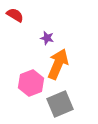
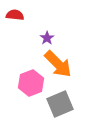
red semicircle: rotated 24 degrees counterclockwise
purple star: rotated 24 degrees clockwise
orange arrow: rotated 112 degrees clockwise
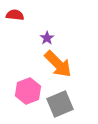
pink hexagon: moved 3 px left, 8 px down
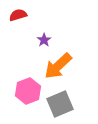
red semicircle: moved 3 px right; rotated 24 degrees counterclockwise
purple star: moved 3 px left, 2 px down
orange arrow: moved 2 px down; rotated 92 degrees clockwise
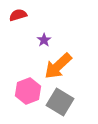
gray square: moved 2 px up; rotated 36 degrees counterclockwise
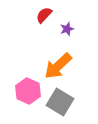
red semicircle: moved 26 px right; rotated 30 degrees counterclockwise
purple star: moved 23 px right, 11 px up; rotated 16 degrees clockwise
pink hexagon: rotated 15 degrees counterclockwise
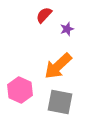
pink hexagon: moved 8 px left, 1 px up
gray square: rotated 20 degrees counterclockwise
